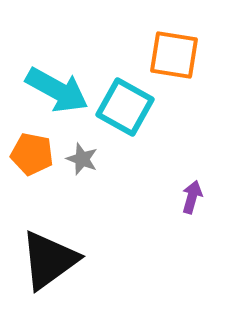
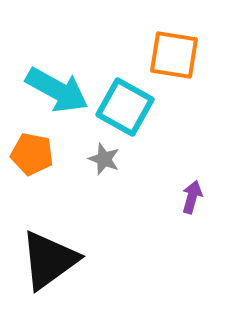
gray star: moved 22 px right
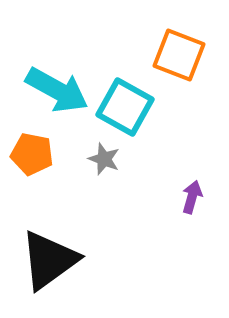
orange square: moved 5 px right; rotated 12 degrees clockwise
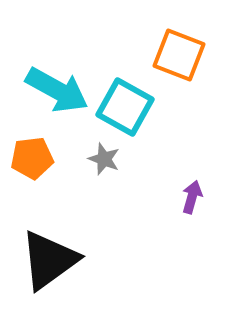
orange pentagon: moved 4 px down; rotated 18 degrees counterclockwise
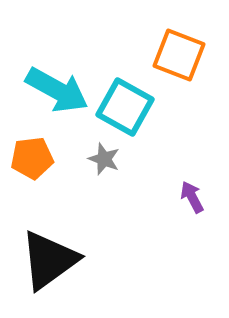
purple arrow: rotated 44 degrees counterclockwise
